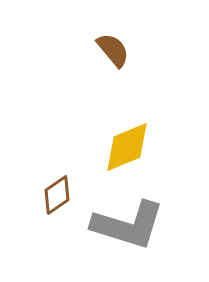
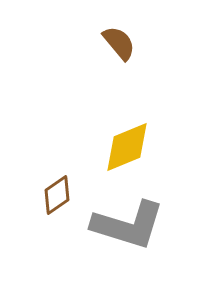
brown semicircle: moved 6 px right, 7 px up
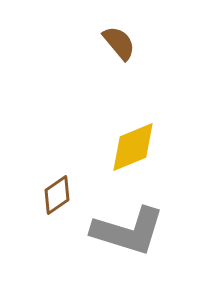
yellow diamond: moved 6 px right
gray L-shape: moved 6 px down
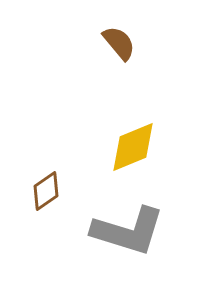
brown diamond: moved 11 px left, 4 px up
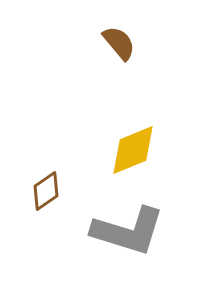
yellow diamond: moved 3 px down
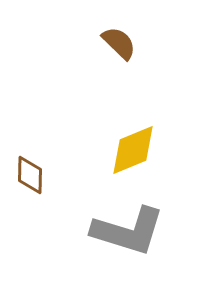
brown semicircle: rotated 6 degrees counterclockwise
brown diamond: moved 16 px left, 16 px up; rotated 54 degrees counterclockwise
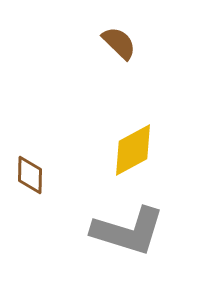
yellow diamond: rotated 6 degrees counterclockwise
